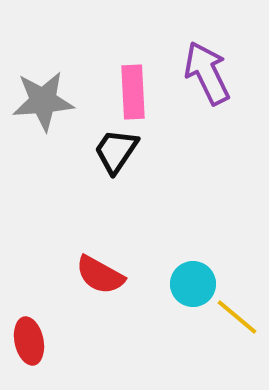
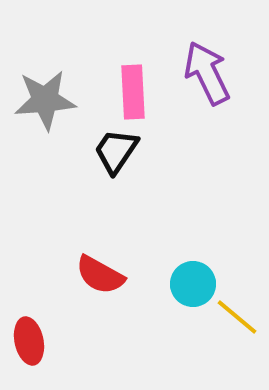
gray star: moved 2 px right, 1 px up
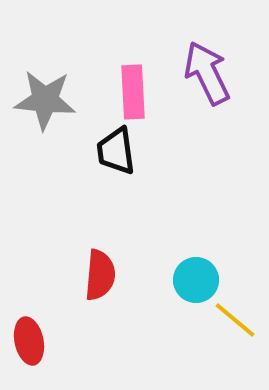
gray star: rotated 10 degrees clockwise
black trapezoid: rotated 42 degrees counterclockwise
red semicircle: rotated 114 degrees counterclockwise
cyan circle: moved 3 px right, 4 px up
yellow line: moved 2 px left, 3 px down
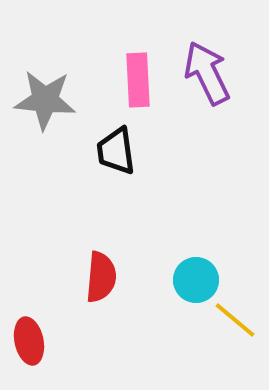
pink rectangle: moved 5 px right, 12 px up
red semicircle: moved 1 px right, 2 px down
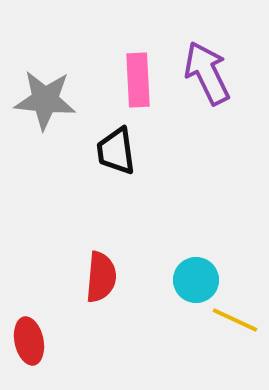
yellow line: rotated 15 degrees counterclockwise
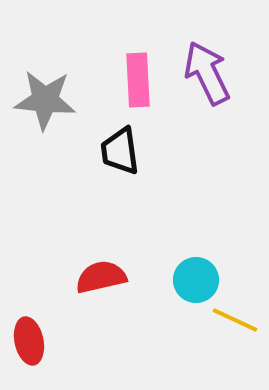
black trapezoid: moved 4 px right
red semicircle: rotated 108 degrees counterclockwise
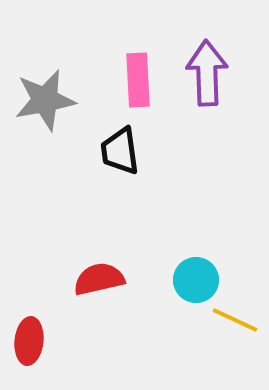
purple arrow: rotated 24 degrees clockwise
gray star: rotated 16 degrees counterclockwise
red semicircle: moved 2 px left, 2 px down
red ellipse: rotated 18 degrees clockwise
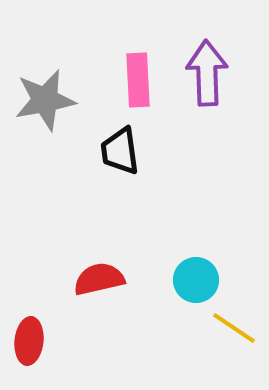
yellow line: moved 1 px left, 8 px down; rotated 9 degrees clockwise
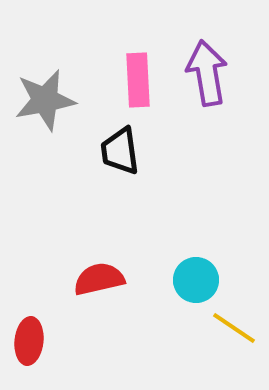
purple arrow: rotated 8 degrees counterclockwise
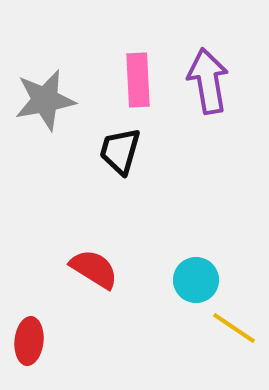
purple arrow: moved 1 px right, 8 px down
black trapezoid: rotated 24 degrees clockwise
red semicircle: moved 5 px left, 10 px up; rotated 45 degrees clockwise
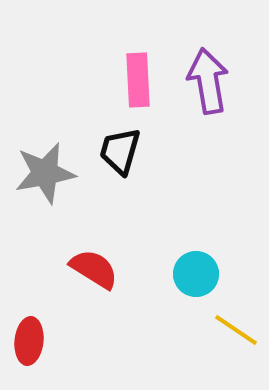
gray star: moved 73 px down
cyan circle: moved 6 px up
yellow line: moved 2 px right, 2 px down
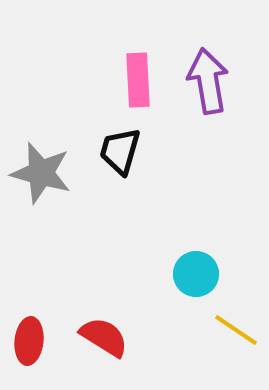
gray star: moved 4 px left; rotated 26 degrees clockwise
red semicircle: moved 10 px right, 68 px down
